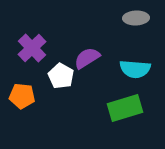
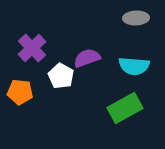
purple semicircle: rotated 12 degrees clockwise
cyan semicircle: moved 1 px left, 3 px up
orange pentagon: moved 2 px left, 4 px up
green rectangle: rotated 12 degrees counterclockwise
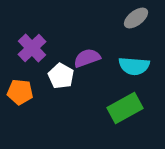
gray ellipse: rotated 35 degrees counterclockwise
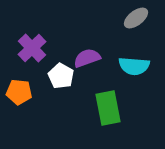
orange pentagon: moved 1 px left
green rectangle: moved 17 px left; rotated 72 degrees counterclockwise
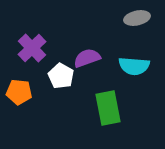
gray ellipse: moved 1 px right; rotated 25 degrees clockwise
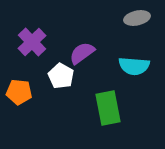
purple cross: moved 6 px up
purple semicircle: moved 5 px left, 5 px up; rotated 16 degrees counterclockwise
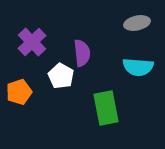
gray ellipse: moved 5 px down
purple semicircle: rotated 120 degrees clockwise
cyan semicircle: moved 4 px right, 1 px down
orange pentagon: rotated 25 degrees counterclockwise
green rectangle: moved 2 px left
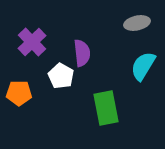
cyan semicircle: moved 5 px right, 1 px up; rotated 116 degrees clockwise
orange pentagon: moved 1 px down; rotated 20 degrees clockwise
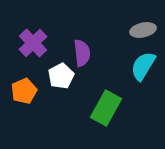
gray ellipse: moved 6 px right, 7 px down
purple cross: moved 1 px right, 1 px down
white pentagon: rotated 15 degrees clockwise
orange pentagon: moved 5 px right, 2 px up; rotated 25 degrees counterclockwise
green rectangle: rotated 40 degrees clockwise
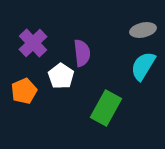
white pentagon: rotated 10 degrees counterclockwise
